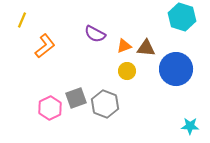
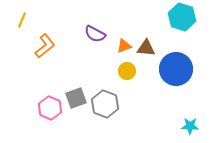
pink hexagon: rotated 10 degrees counterclockwise
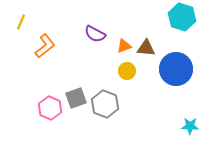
yellow line: moved 1 px left, 2 px down
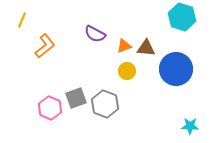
yellow line: moved 1 px right, 2 px up
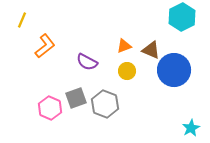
cyan hexagon: rotated 16 degrees clockwise
purple semicircle: moved 8 px left, 28 px down
brown triangle: moved 5 px right, 2 px down; rotated 18 degrees clockwise
blue circle: moved 2 px left, 1 px down
cyan star: moved 1 px right, 2 px down; rotated 30 degrees counterclockwise
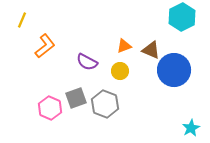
yellow circle: moved 7 px left
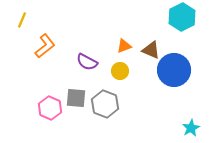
gray square: rotated 25 degrees clockwise
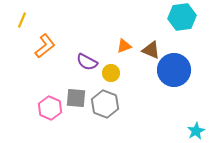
cyan hexagon: rotated 20 degrees clockwise
yellow circle: moved 9 px left, 2 px down
cyan star: moved 5 px right, 3 px down
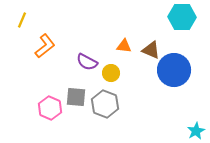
cyan hexagon: rotated 8 degrees clockwise
orange triangle: rotated 28 degrees clockwise
gray square: moved 1 px up
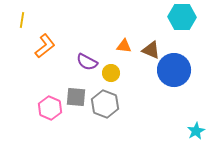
yellow line: rotated 14 degrees counterclockwise
